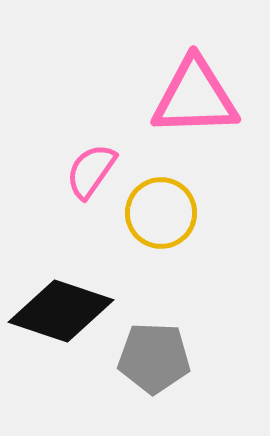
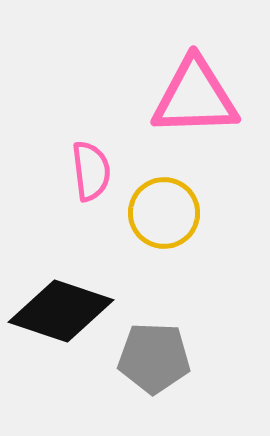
pink semicircle: rotated 138 degrees clockwise
yellow circle: moved 3 px right
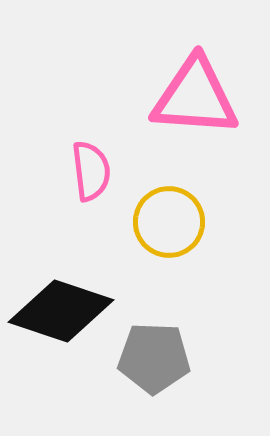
pink triangle: rotated 6 degrees clockwise
yellow circle: moved 5 px right, 9 px down
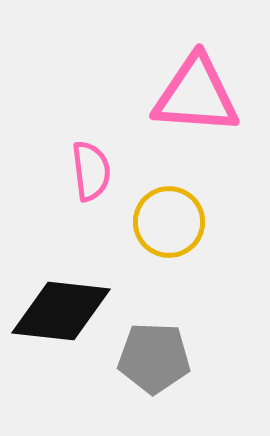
pink triangle: moved 1 px right, 2 px up
black diamond: rotated 12 degrees counterclockwise
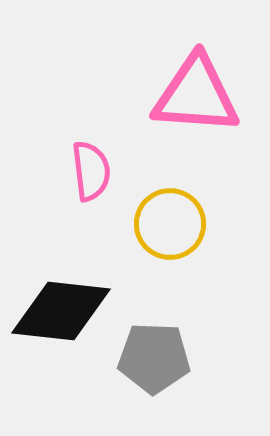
yellow circle: moved 1 px right, 2 px down
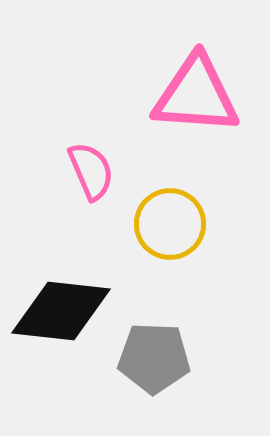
pink semicircle: rotated 16 degrees counterclockwise
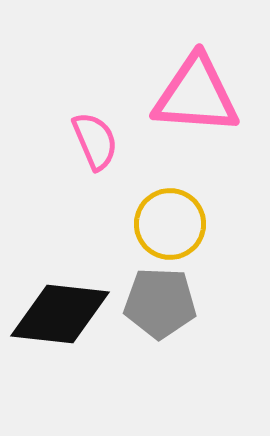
pink semicircle: moved 4 px right, 30 px up
black diamond: moved 1 px left, 3 px down
gray pentagon: moved 6 px right, 55 px up
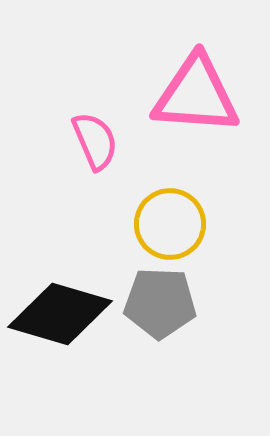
black diamond: rotated 10 degrees clockwise
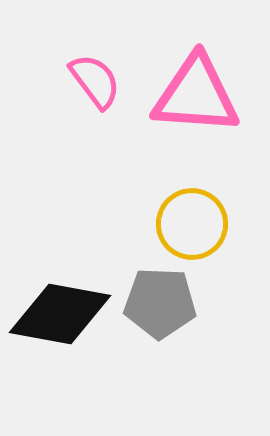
pink semicircle: moved 60 px up; rotated 14 degrees counterclockwise
yellow circle: moved 22 px right
black diamond: rotated 6 degrees counterclockwise
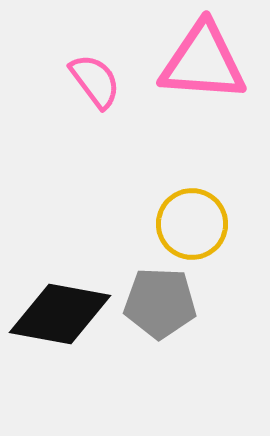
pink triangle: moved 7 px right, 33 px up
